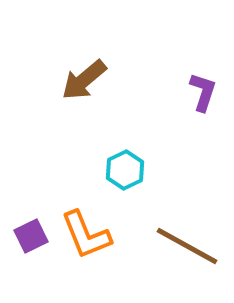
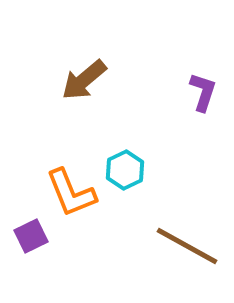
orange L-shape: moved 15 px left, 42 px up
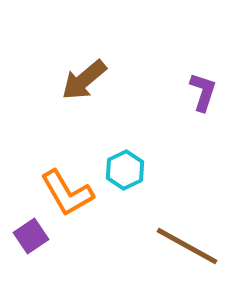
orange L-shape: moved 4 px left; rotated 8 degrees counterclockwise
purple square: rotated 8 degrees counterclockwise
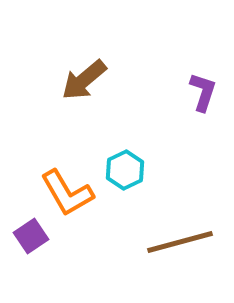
brown line: moved 7 px left, 4 px up; rotated 44 degrees counterclockwise
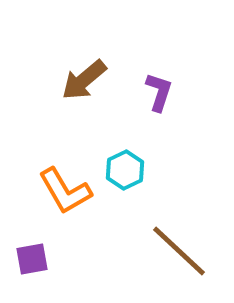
purple L-shape: moved 44 px left
orange L-shape: moved 2 px left, 2 px up
purple square: moved 1 px right, 23 px down; rotated 24 degrees clockwise
brown line: moved 1 px left, 9 px down; rotated 58 degrees clockwise
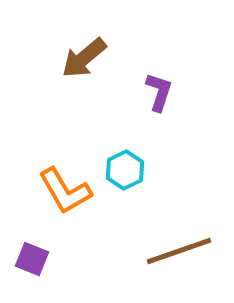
brown arrow: moved 22 px up
brown line: rotated 62 degrees counterclockwise
purple square: rotated 32 degrees clockwise
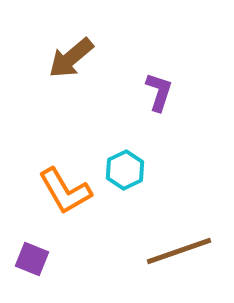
brown arrow: moved 13 px left
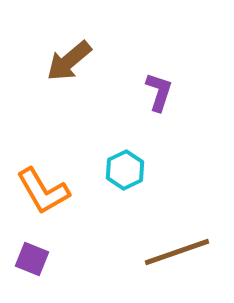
brown arrow: moved 2 px left, 3 px down
orange L-shape: moved 22 px left
brown line: moved 2 px left, 1 px down
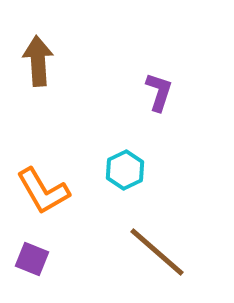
brown arrow: moved 31 px left; rotated 126 degrees clockwise
brown line: moved 20 px left; rotated 60 degrees clockwise
